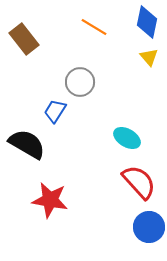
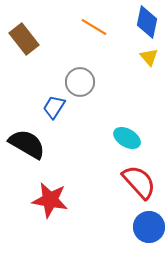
blue trapezoid: moved 1 px left, 4 px up
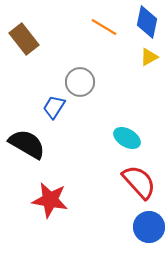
orange line: moved 10 px right
yellow triangle: rotated 42 degrees clockwise
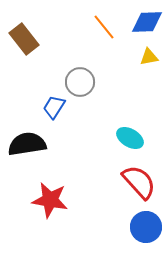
blue diamond: rotated 76 degrees clockwise
orange line: rotated 20 degrees clockwise
yellow triangle: rotated 18 degrees clockwise
cyan ellipse: moved 3 px right
black semicircle: rotated 39 degrees counterclockwise
blue circle: moved 3 px left
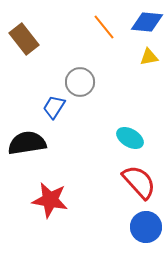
blue diamond: rotated 8 degrees clockwise
black semicircle: moved 1 px up
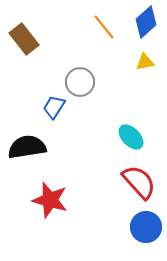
blue diamond: moved 1 px left; rotated 48 degrees counterclockwise
yellow triangle: moved 4 px left, 5 px down
cyan ellipse: moved 1 px right, 1 px up; rotated 16 degrees clockwise
black semicircle: moved 4 px down
red star: rotated 6 degrees clockwise
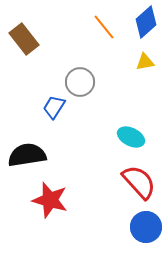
cyan ellipse: rotated 20 degrees counterclockwise
black semicircle: moved 8 px down
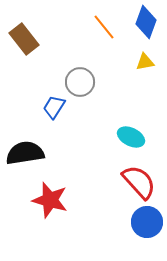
blue diamond: rotated 28 degrees counterclockwise
black semicircle: moved 2 px left, 2 px up
blue circle: moved 1 px right, 5 px up
